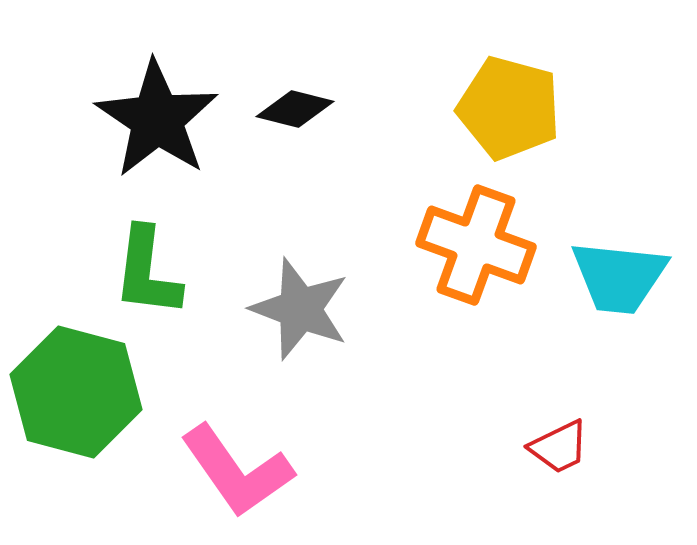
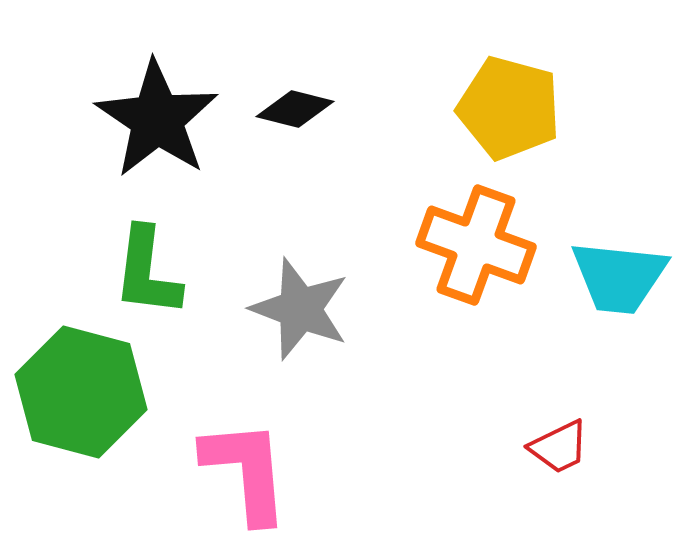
green hexagon: moved 5 px right
pink L-shape: moved 9 px right; rotated 150 degrees counterclockwise
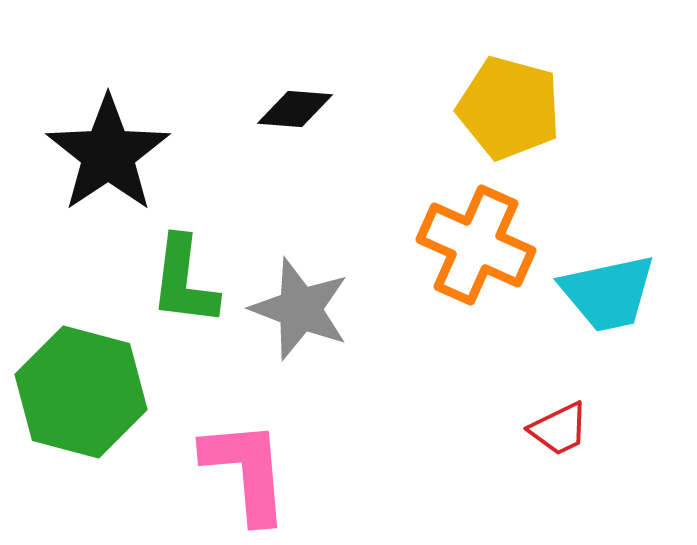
black diamond: rotated 10 degrees counterclockwise
black star: moved 49 px left, 35 px down; rotated 4 degrees clockwise
orange cross: rotated 4 degrees clockwise
green L-shape: moved 37 px right, 9 px down
cyan trapezoid: moved 11 px left, 16 px down; rotated 18 degrees counterclockwise
red trapezoid: moved 18 px up
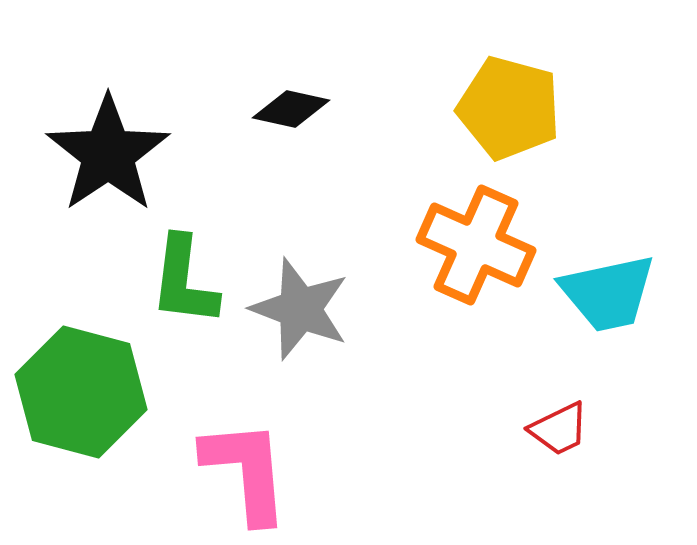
black diamond: moved 4 px left; rotated 8 degrees clockwise
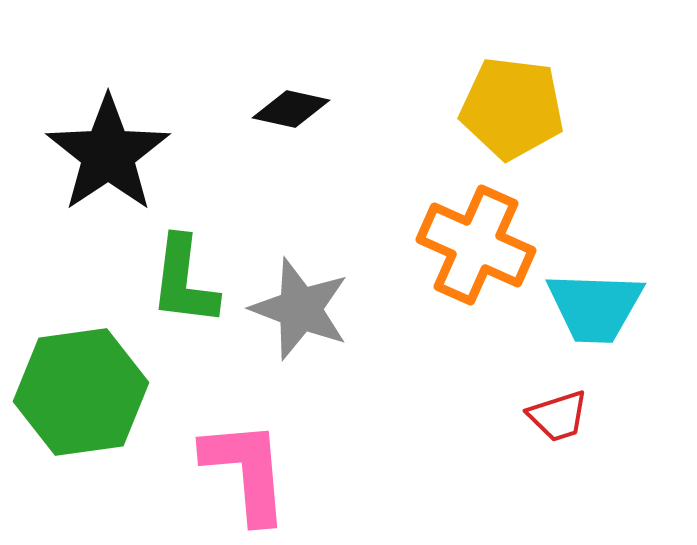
yellow pentagon: moved 3 px right; rotated 8 degrees counterclockwise
cyan trapezoid: moved 13 px left, 14 px down; rotated 14 degrees clockwise
green hexagon: rotated 23 degrees counterclockwise
red trapezoid: moved 1 px left, 13 px up; rotated 8 degrees clockwise
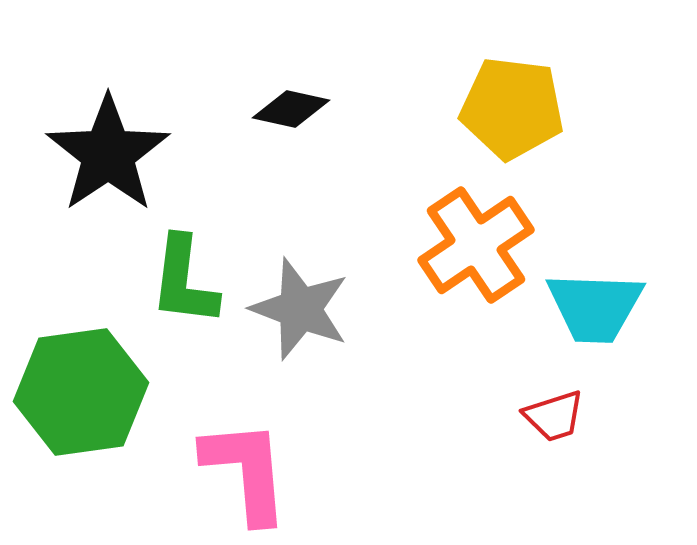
orange cross: rotated 32 degrees clockwise
red trapezoid: moved 4 px left
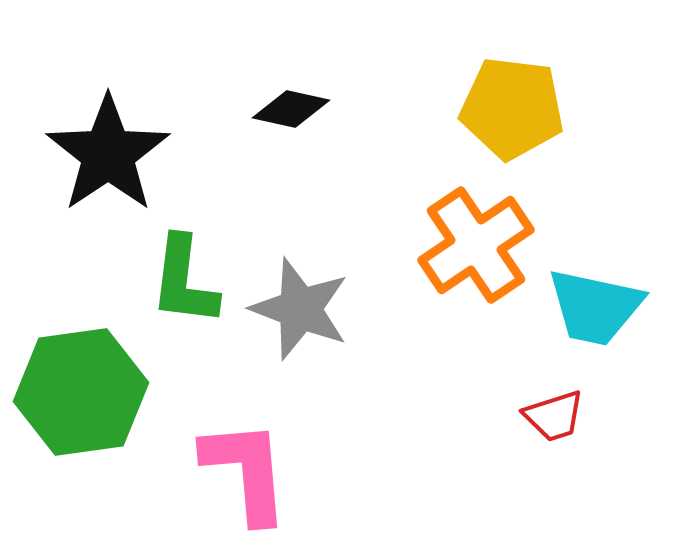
cyan trapezoid: rotated 10 degrees clockwise
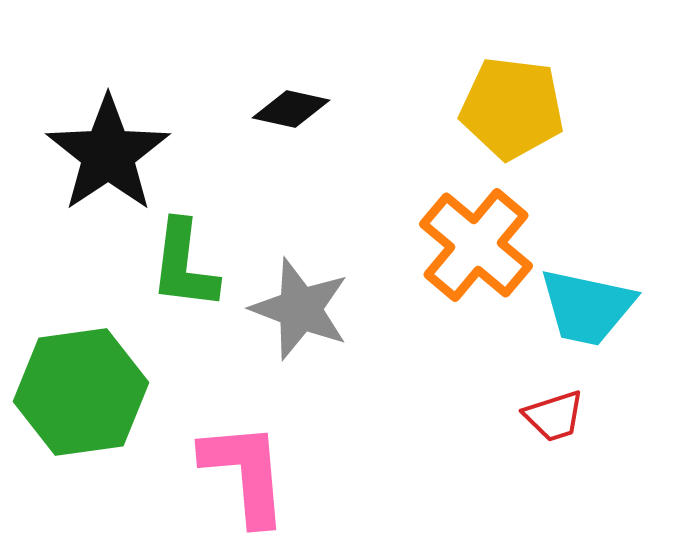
orange cross: rotated 16 degrees counterclockwise
green L-shape: moved 16 px up
cyan trapezoid: moved 8 px left
pink L-shape: moved 1 px left, 2 px down
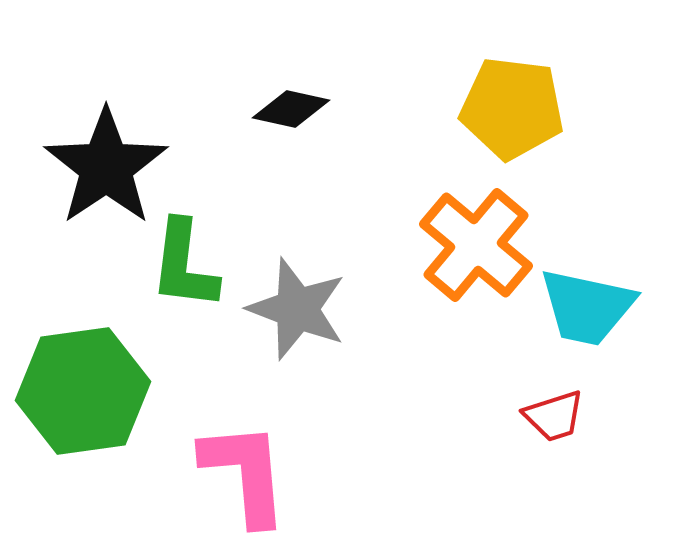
black star: moved 2 px left, 13 px down
gray star: moved 3 px left
green hexagon: moved 2 px right, 1 px up
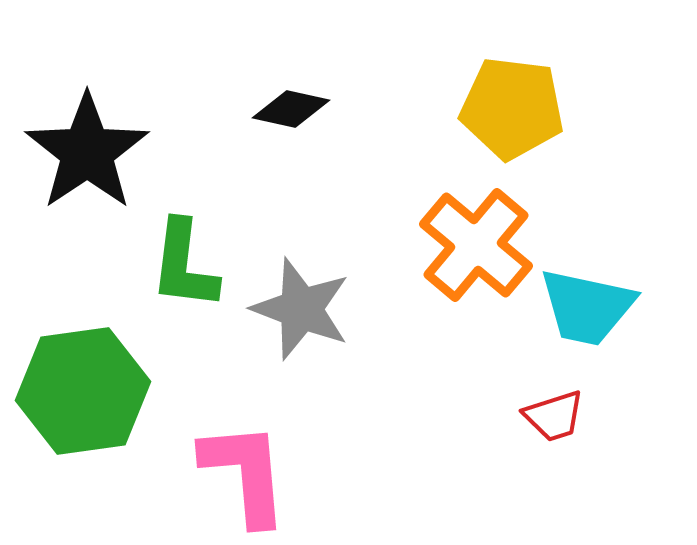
black star: moved 19 px left, 15 px up
gray star: moved 4 px right
